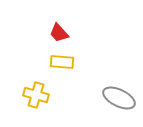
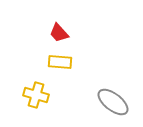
yellow rectangle: moved 2 px left
gray ellipse: moved 6 px left, 4 px down; rotated 12 degrees clockwise
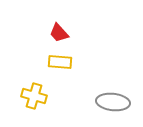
yellow cross: moved 2 px left, 1 px down
gray ellipse: rotated 32 degrees counterclockwise
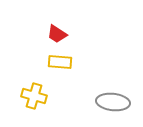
red trapezoid: moved 2 px left, 1 px down; rotated 15 degrees counterclockwise
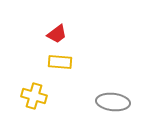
red trapezoid: rotated 70 degrees counterclockwise
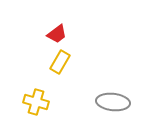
yellow rectangle: rotated 65 degrees counterclockwise
yellow cross: moved 2 px right, 6 px down
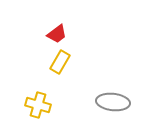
yellow cross: moved 2 px right, 3 px down
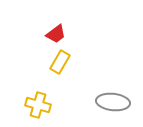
red trapezoid: moved 1 px left
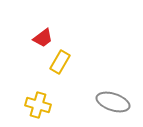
red trapezoid: moved 13 px left, 4 px down
gray ellipse: rotated 12 degrees clockwise
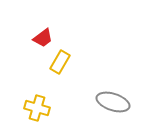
yellow cross: moved 1 px left, 3 px down
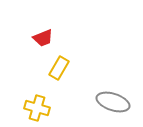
red trapezoid: rotated 15 degrees clockwise
yellow rectangle: moved 1 px left, 6 px down
